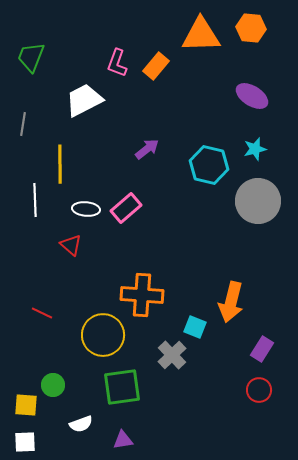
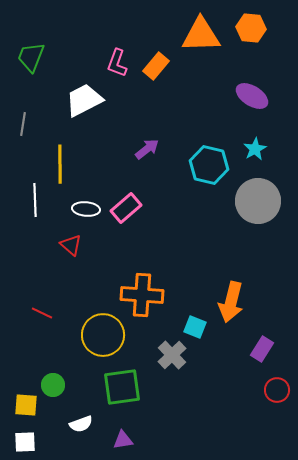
cyan star: rotated 15 degrees counterclockwise
red circle: moved 18 px right
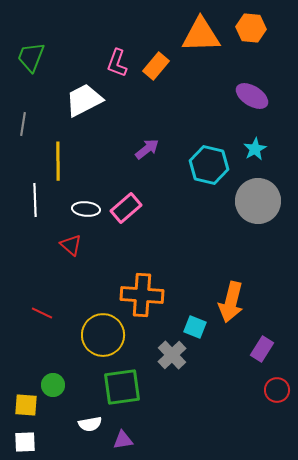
yellow line: moved 2 px left, 3 px up
white semicircle: moved 9 px right; rotated 10 degrees clockwise
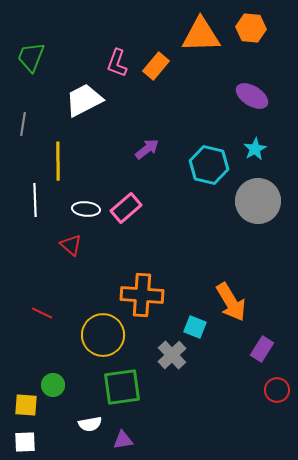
orange arrow: rotated 45 degrees counterclockwise
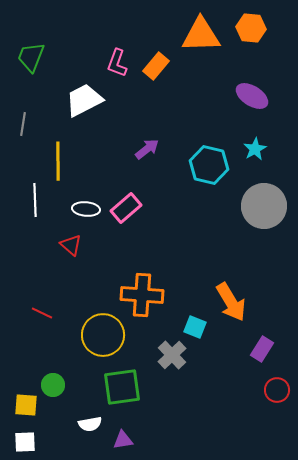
gray circle: moved 6 px right, 5 px down
